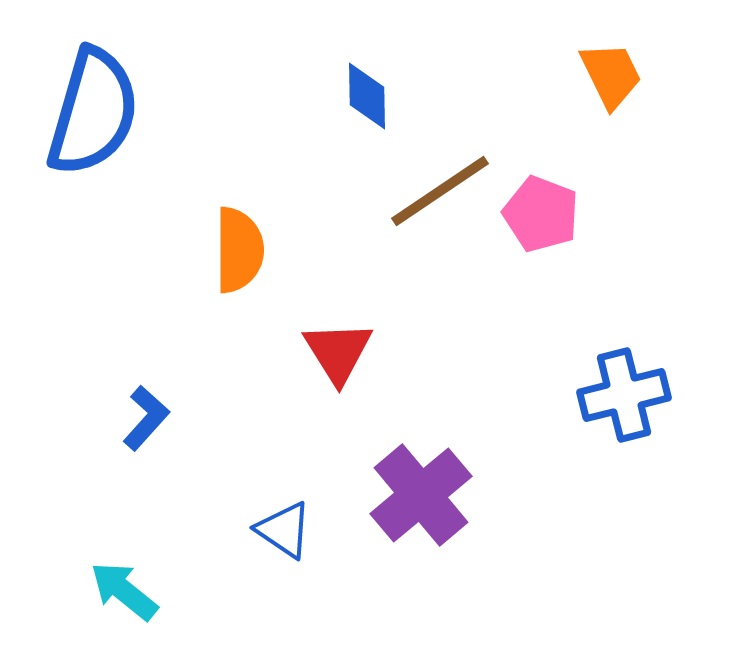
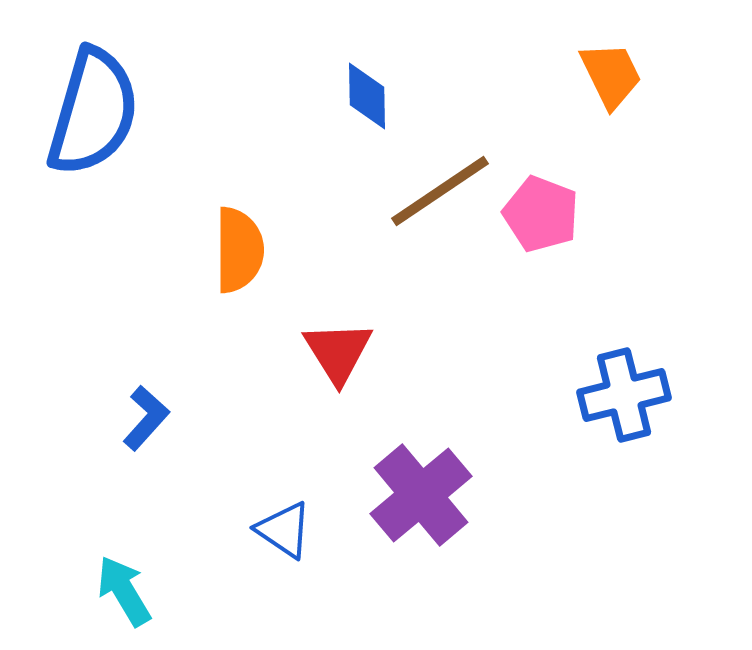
cyan arrow: rotated 20 degrees clockwise
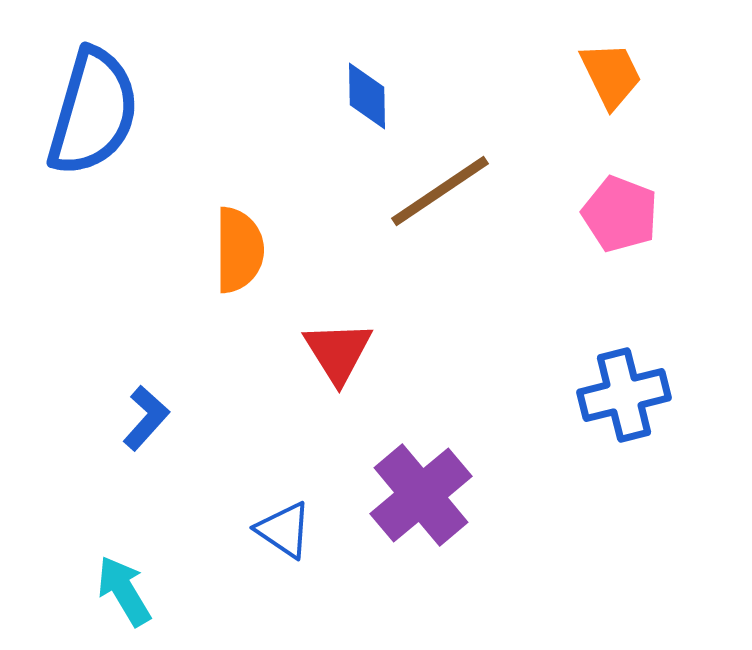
pink pentagon: moved 79 px right
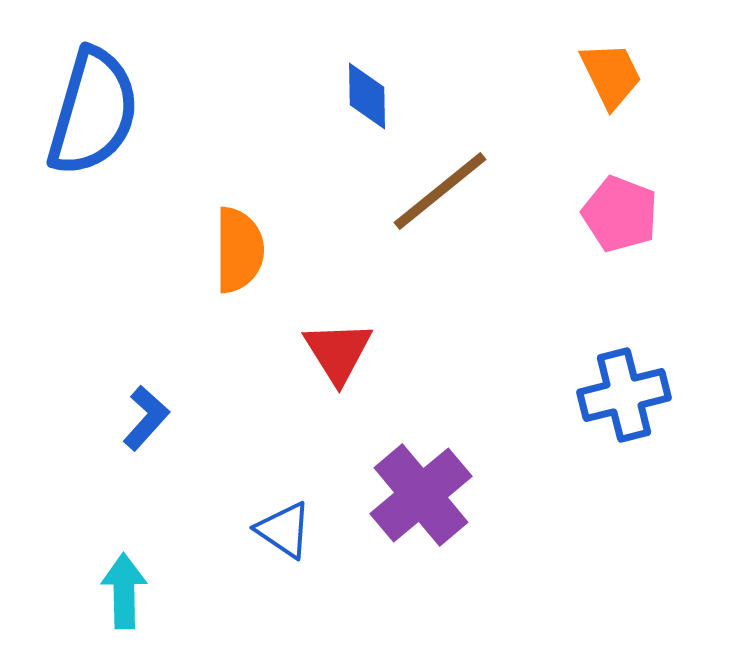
brown line: rotated 5 degrees counterclockwise
cyan arrow: rotated 30 degrees clockwise
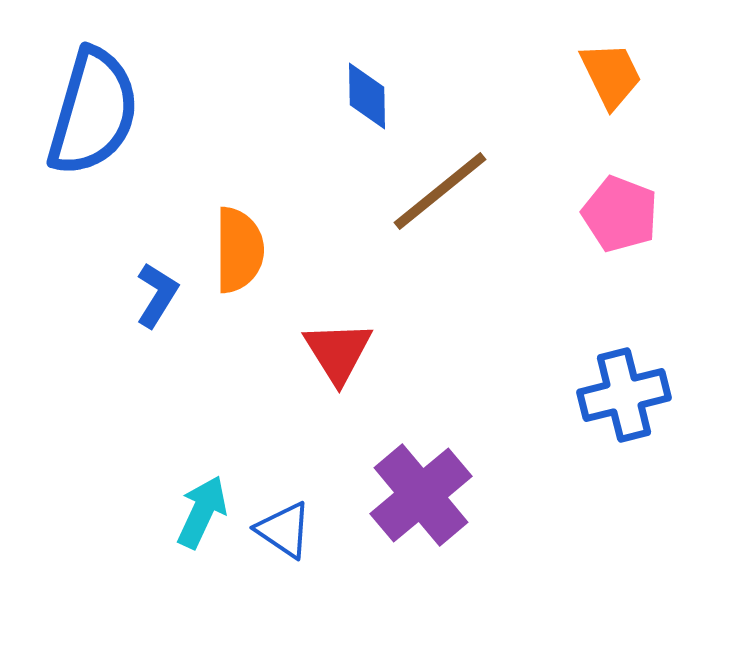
blue L-shape: moved 11 px right, 123 px up; rotated 10 degrees counterclockwise
cyan arrow: moved 78 px right, 79 px up; rotated 26 degrees clockwise
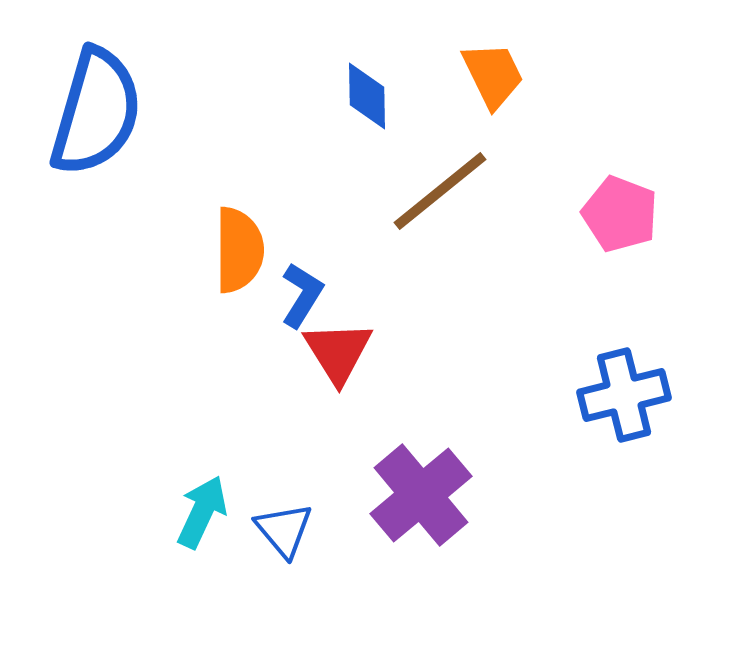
orange trapezoid: moved 118 px left
blue semicircle: moved 3 px right
blue L-shape: moved 145 px right
blue triangle: rotated 16 degrees clockwise
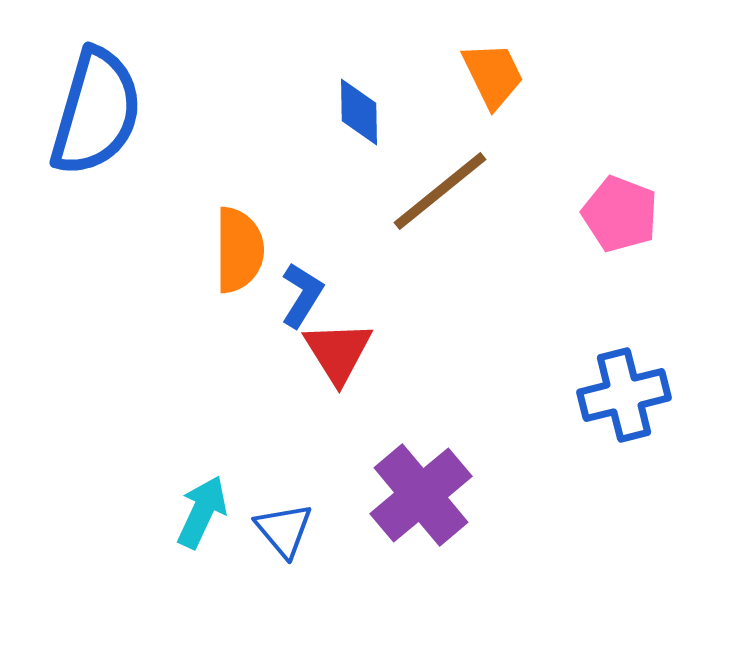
blue diamond: moved 8 px left, 16 px down
